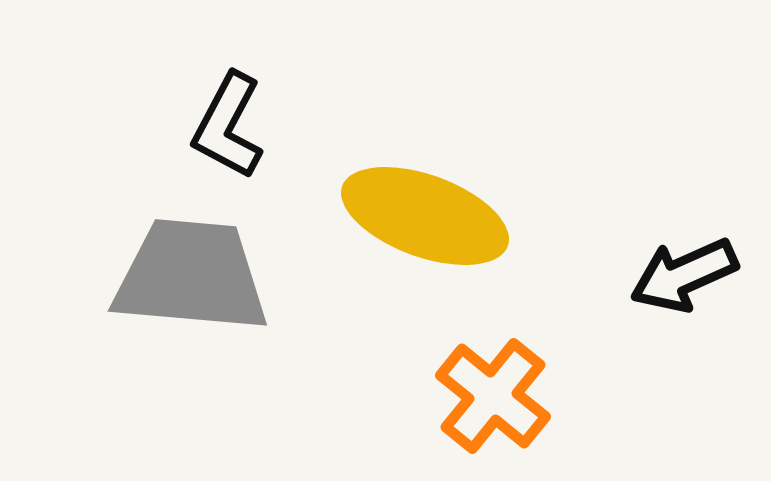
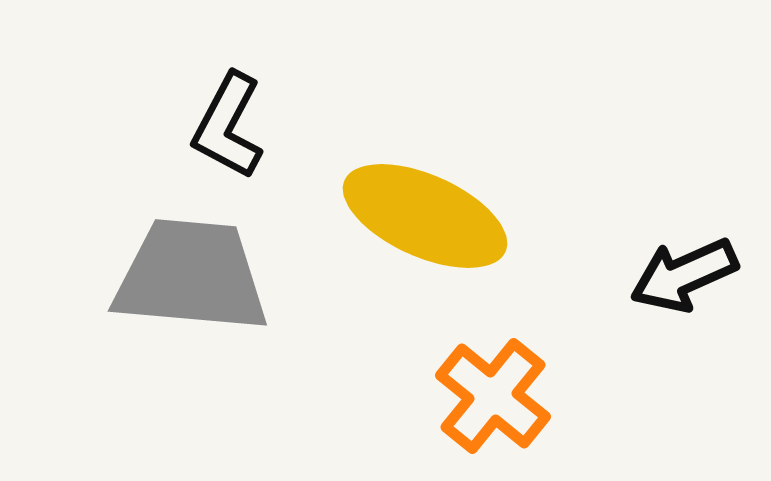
yellow ellipse: rotated 4 degrees clockwise
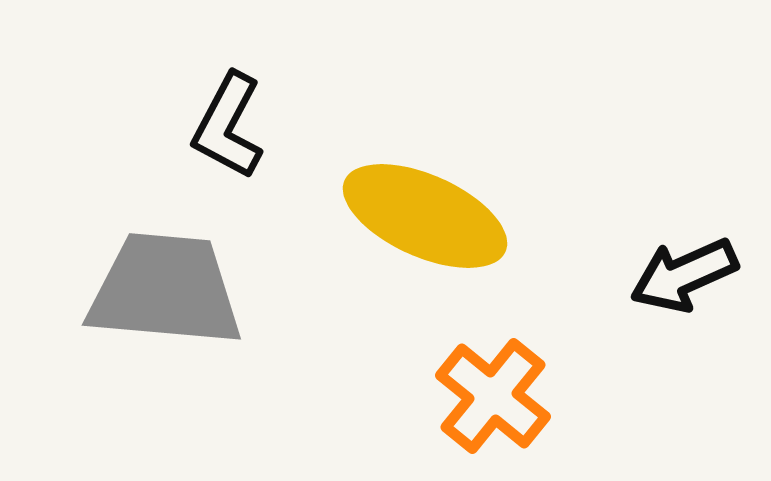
gray trapezoid: moved 26 px left, 14 px down
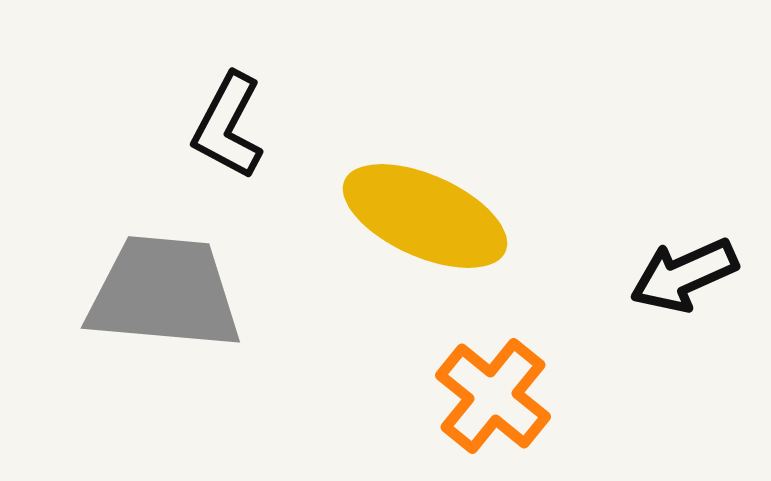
gray trapezoid: moved 1 px left, 3 px down
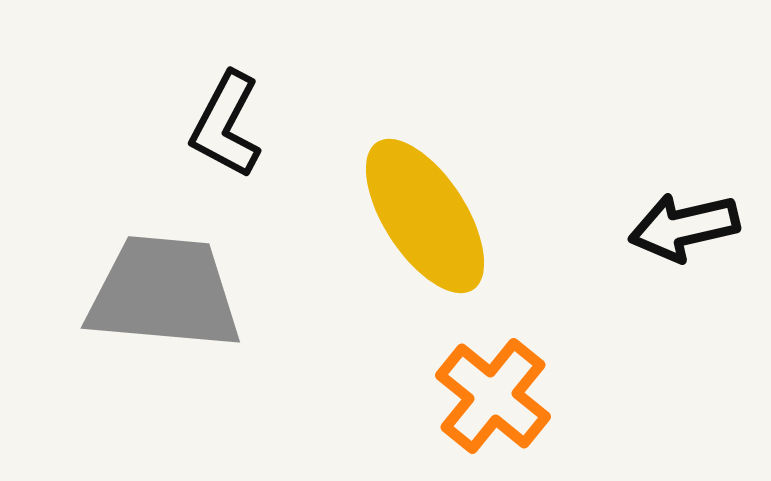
black L-shape: moved 2 px left, 1 px up
yellow ellipse: rotated 33 degrees clockwise
black arrow: moved 48 px up; rotated 11 degrees clockwise
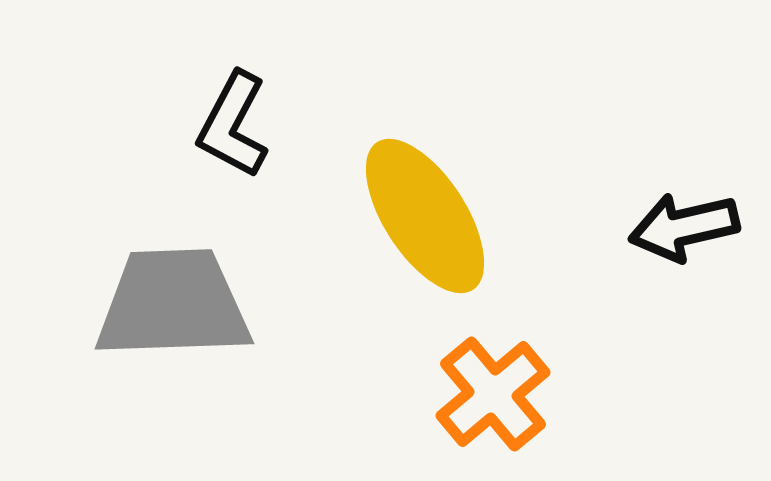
black L-shape: moved 7 px right
gray trapezoid: moved 9 px right, 11 px down; rotated 7 degrees counterclockwise
orange cross: moved 2 px up; rotated 11 degrees clockwise
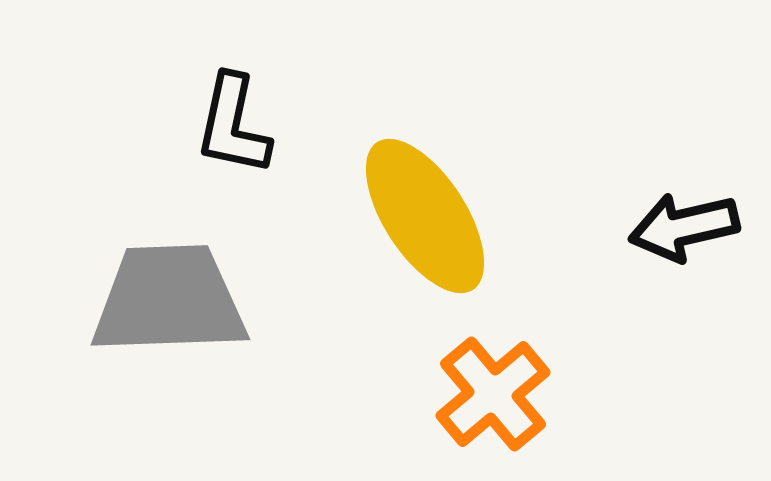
black L-shape: rotated 16 degrees counterclockwise
gray trapezoid: moved 4 px left, 4 px up
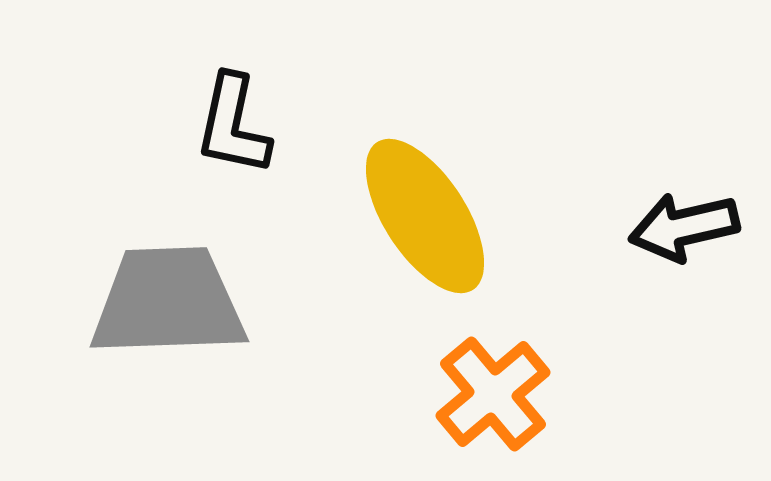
gray trapezoid: moved 1 px left, 2 px down
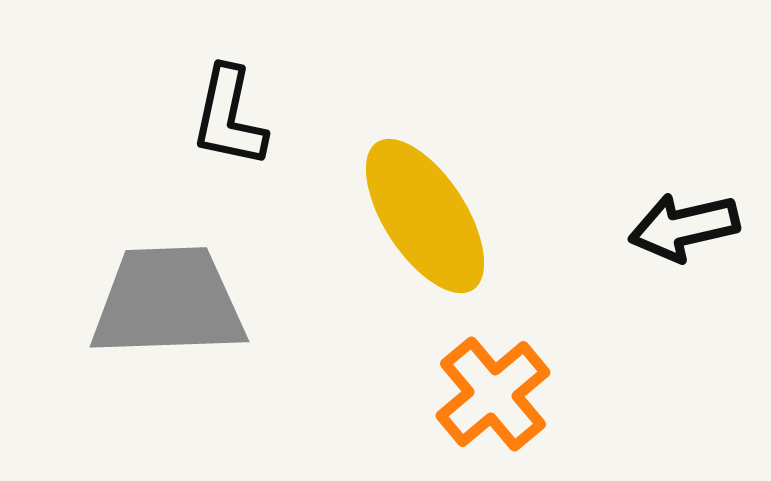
black L-shape: moved 4 px left, 8 px up
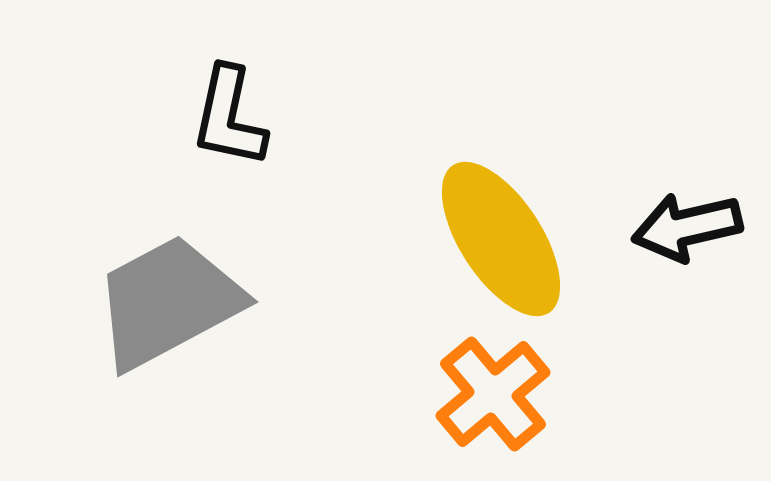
yellow ellipse: moved 76 px right, 23 px down
black arrow: moved 3 px right
gray trapezoid: rotated 26 degrees counterclockwise
